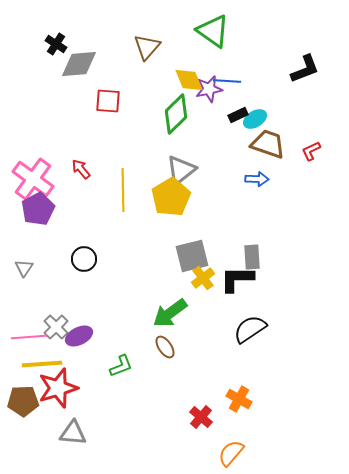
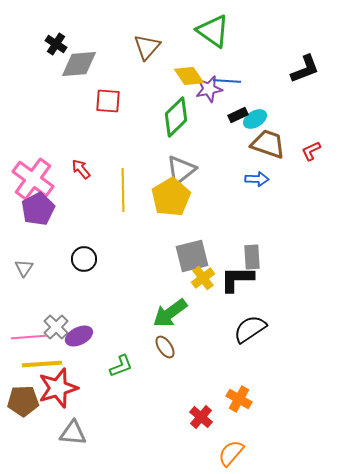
yellow diamond at (189, 80): moved 4 px up; rotated 12 degrees counterclockwise
green diamond at (176, 114): moved 3 px down
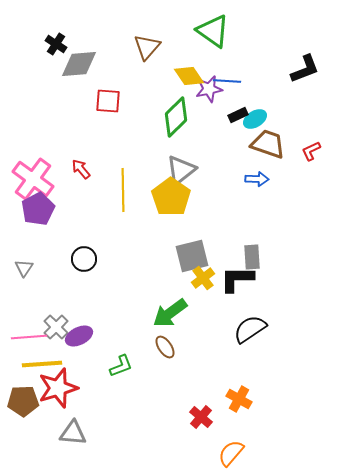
yellow pentagon at (171, 197): rotated 6 degrees counterclockwise
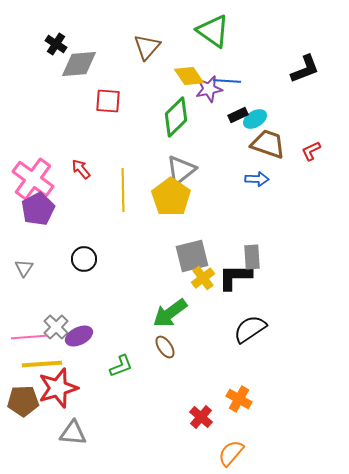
black L-shape at (237, 279): moved 2 px left, 2 px up
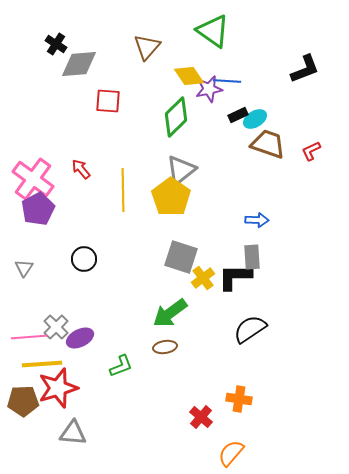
blue arrow at (257, 179): moved 41 px down
gray square at (192, 256): moved 11 px left, 1 px down; rotated 32 degrees clockwise
purple ellipse at (79, 336): moved 1 px right, 2 px down
brown ellipse at (165, 347): rotated 65 degrees counterclockwise
orange cross at (239, 399): rotated 20 degrees counterclockwise
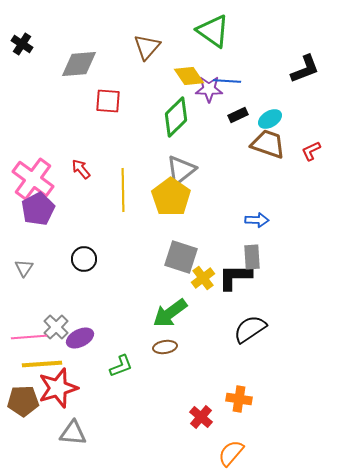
black cross at (56, 44): moved 34 px left
purple star at (209, 89): rotated 12 degrees clockwise
cyan ellipse at (255, 119): moved 15 px right
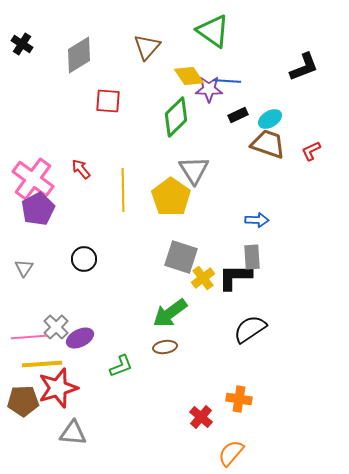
gray diamond at (79, 64): moved 9 px up; rotated 27 degrees counterclockwise
black L-shape at (305, 69): moved 1 px left, 2 px up
gray triangle at (181, 170): moved 13 px right; rotated 24 degrees counterclockwise
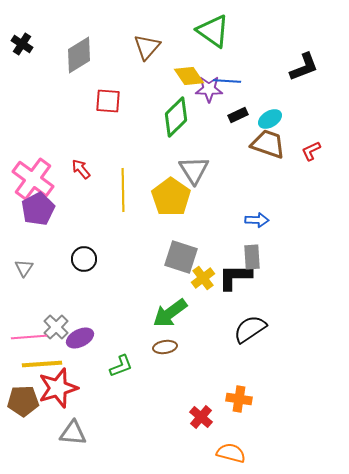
orange semicircle at (231, 453): rotated 64 degrees clockwise
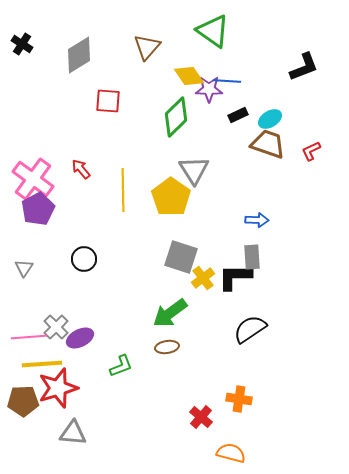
brown ellipse at (165, 347): moved 2 px right
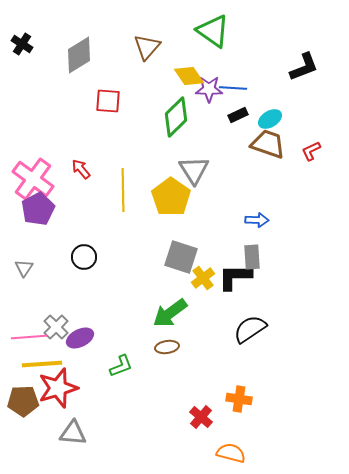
blue line at (227, 81): moved 6 px right, 7 px down
black circle at (84, 259): moved 2 px up
